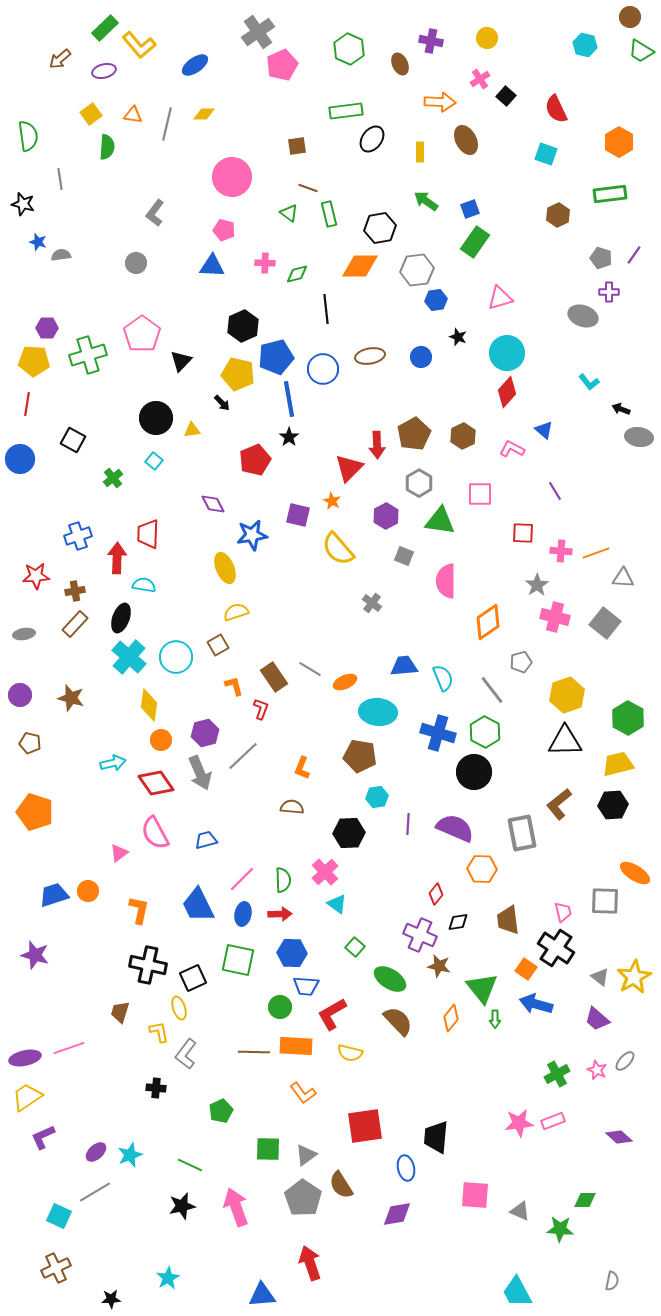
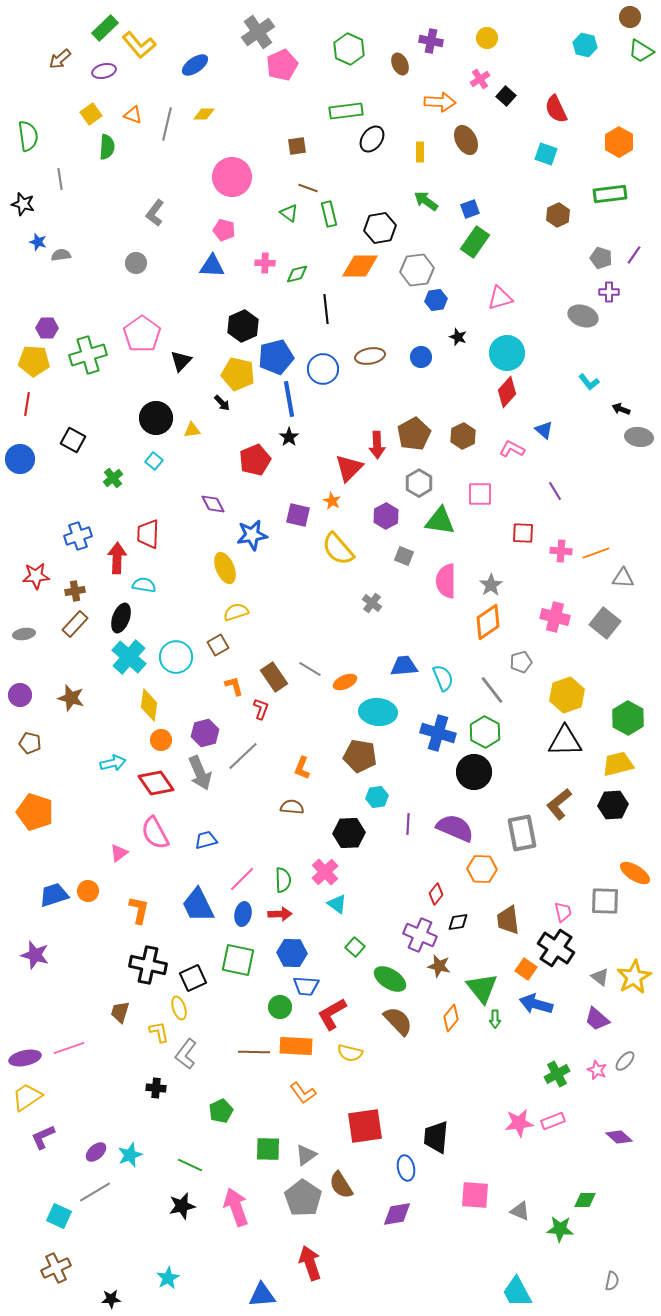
orange triangle at (133, 115): rotated 12 degrees clockwise
gray star at (537, 585): moved 46 px left
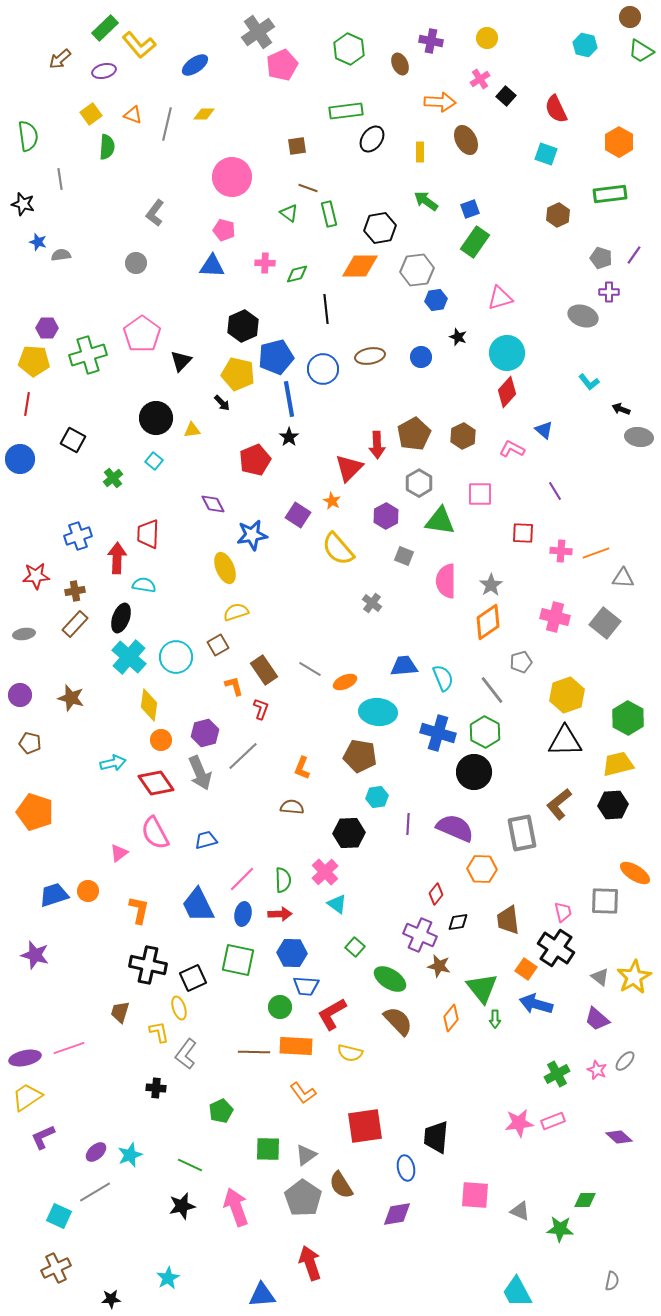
purple square at (298, 515): rotated 20 degrees clockwise
brown rectangle at (274, 677): moved 10 px left, 7 px up
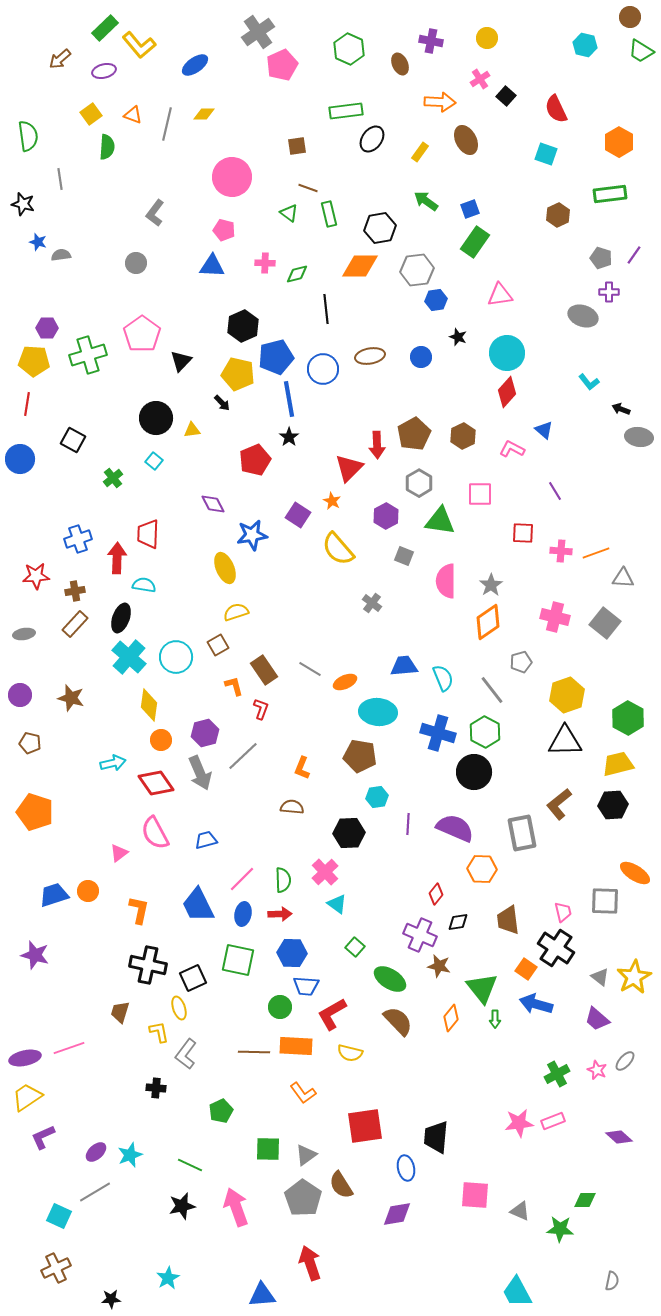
yellow rectangle at (420, 152): rotated 36 degrees clockwise
pink triangle at (500, 298): moved 3 px up; rotated 8 degrees clockwise
blue cross at (78, 536): moved 3 px down
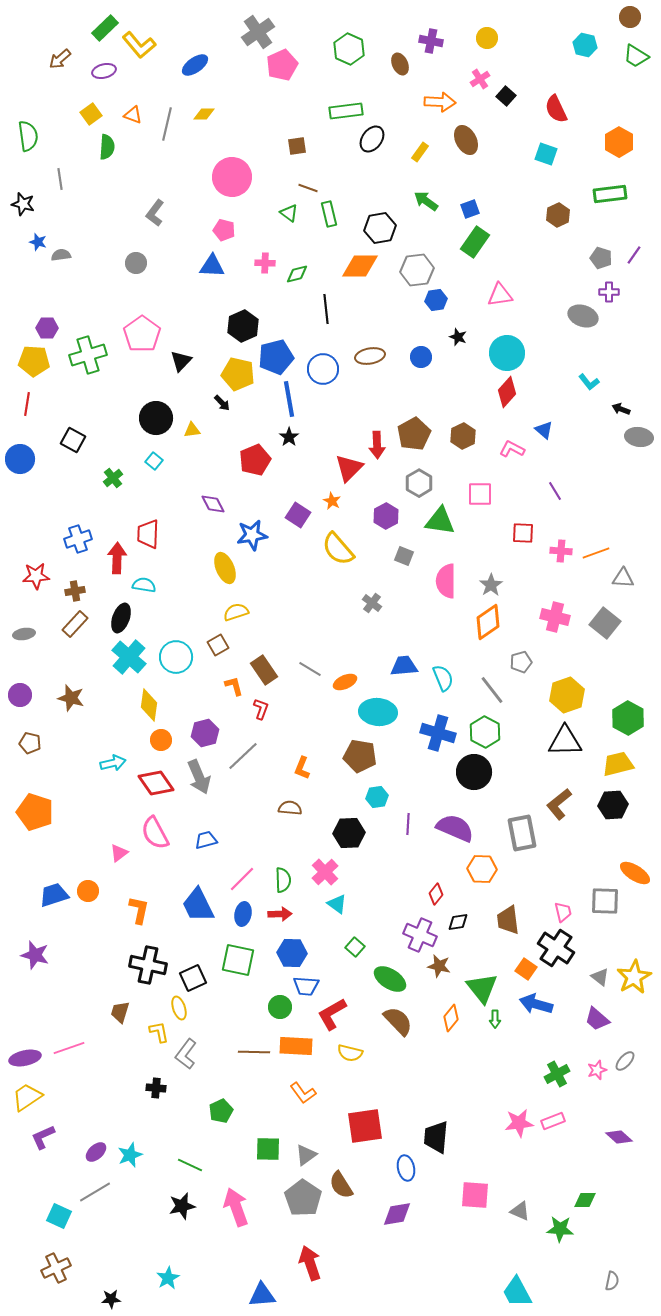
green trapezoid at (641, 51): moved 5 px left, 5 px down
gray arrow at (200, 773): moved 1 px left, 4 px down
brown semicircle at (292, 807): moved 2 px left, 1 px down
pink star at (597, 1070): rotated 30 degrees clockwise
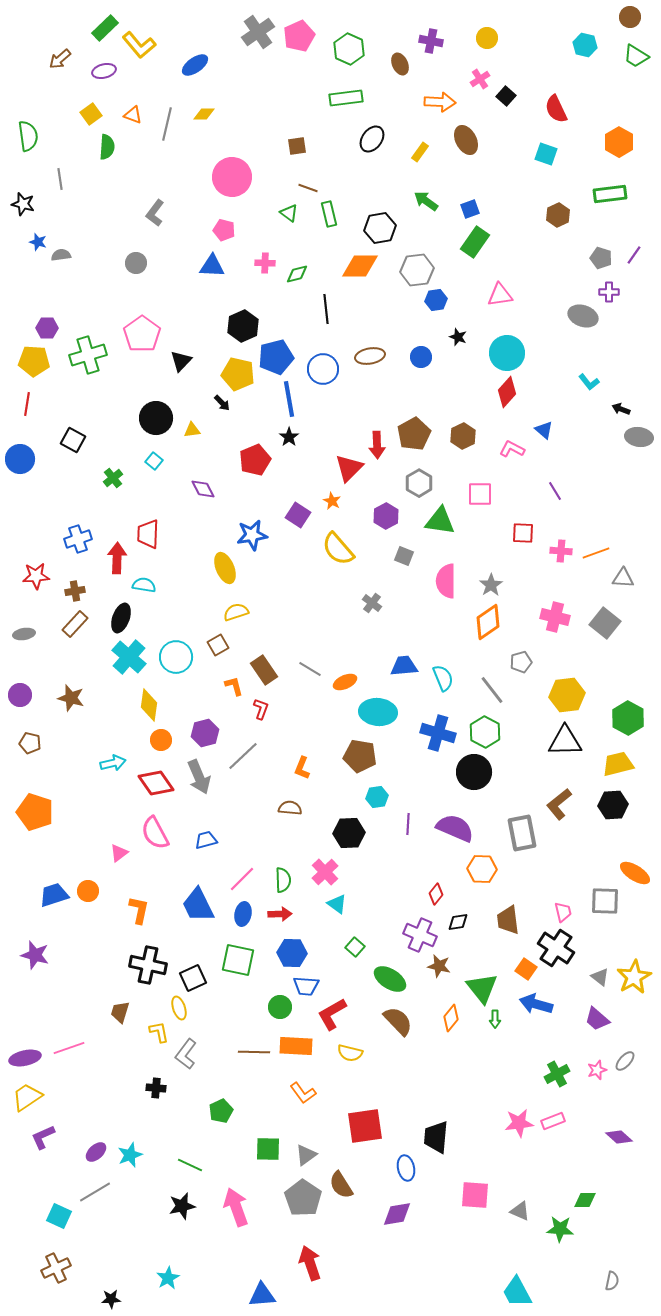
pink pentagon at (282, 65): moved 17 px right, 29 px up
green rectangle at (346, 111): moved 13 px up
purple diamond at (213, 504): moved 10 px left, 15 px up
yellow hexagon at (567, 695): rotated 12 degrees clockwise
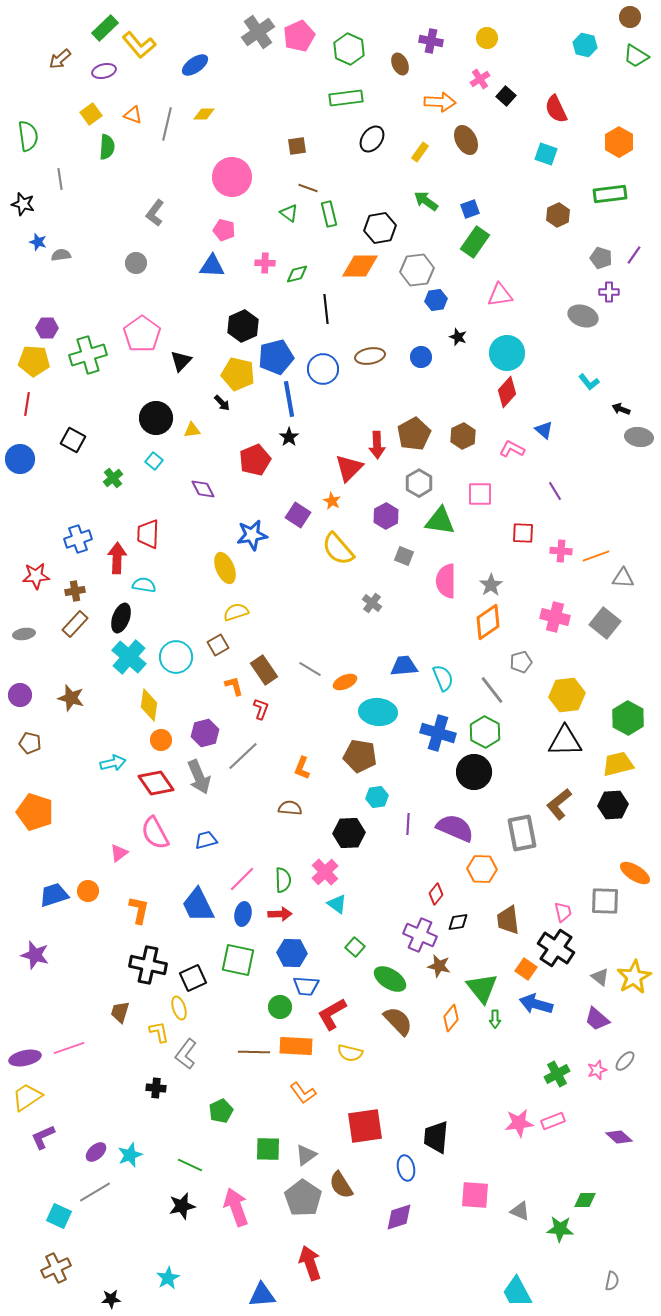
orange line at (596, 553): moved 3 px down
purple diamond at (397, 1214): moved 2 px right, 3 px down; rotated 8 degrees counterclockwise
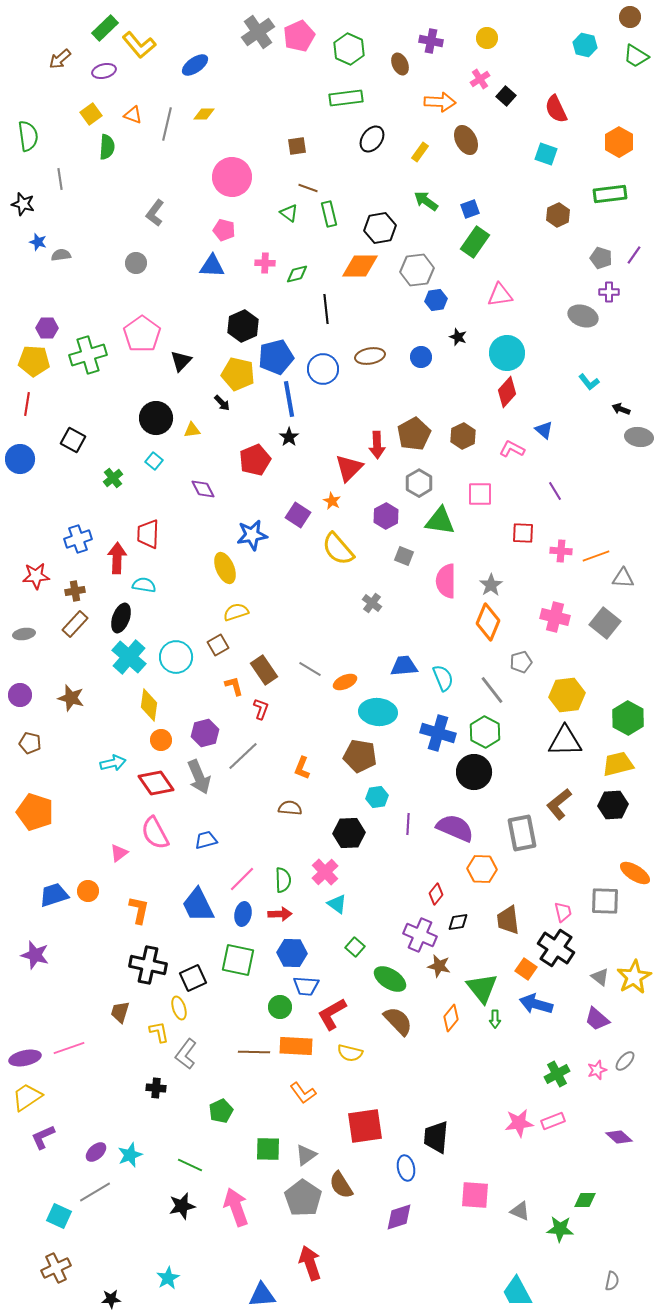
orange diamond at (488, 622): rotated 33 degrees counterclockwise
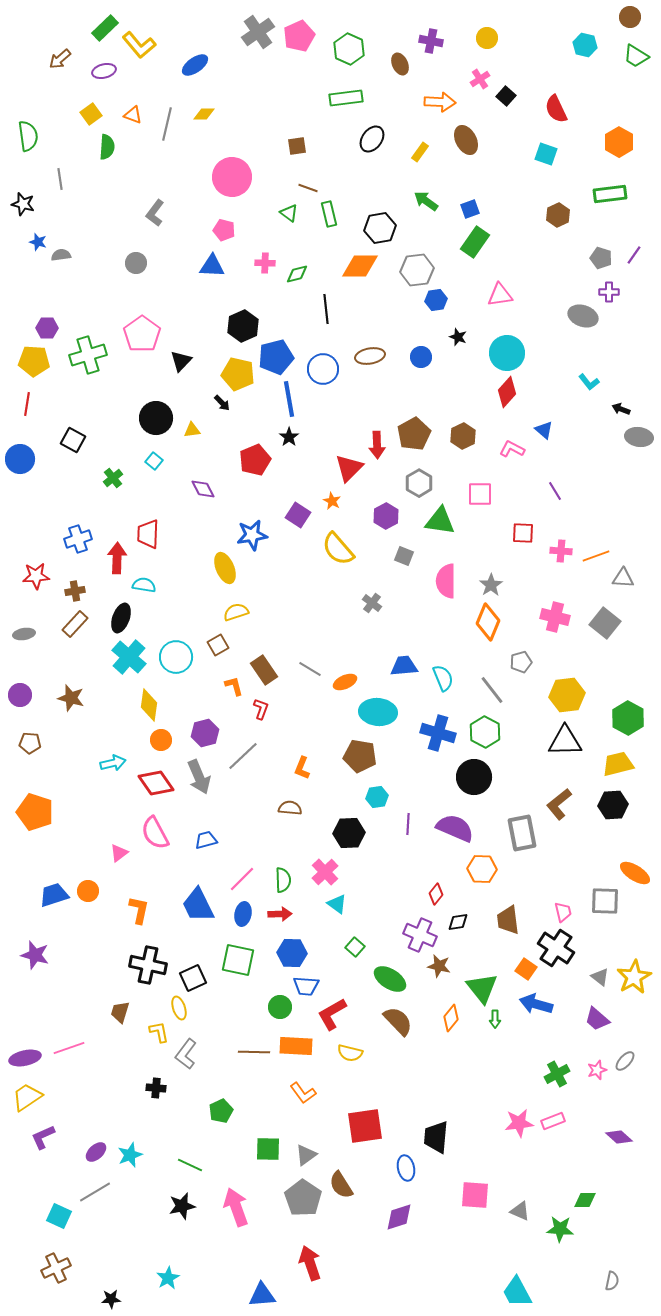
brown pentagon at (30, 743): rotated 10 degrees counterclockwise
black circle at (474, 772): moved 5 px down
